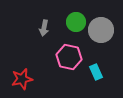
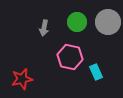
green circle: moved 1 px right
gray circle: moved 7 px right, 8 px up
pink hexagon: moved 1 px right
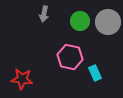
green circle: moved 3 px right, 1 px up
gray arrow: moved 14 px up
cyan rectangle: moved 1 px left, 1 px down
red star: rotated 20 degrees clockwise
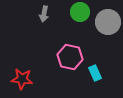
green circle: moved 9 px up
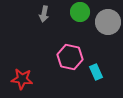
cyan rectangle: moved 1 px right, 1 px up
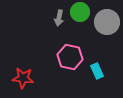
gray arrow: moved 15 px right, 4 px down
gray circle: moved 1 px left
cyan rectangle: moved 1 px right, 1 px up
red star: moved 1 px right, 1 px up
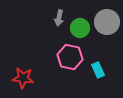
green circle: moved 16 px down
cyan rectangle: moved 1 px right, 1 px up
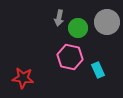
green circle: moved 2 px left
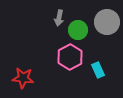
green circle: moved 2 px down
pink hexagon: rotated 20 degrees clockwise
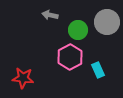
gray arrow: moved 9 px left, 3 px up; rotated 91 degrees clockwise
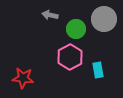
gray circle: moved 3 px left, 3 px up
green circle: moved 2 px left, 1 px up
cyan rectangle: rotated 14 degrees clockwise
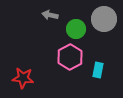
cyan rectangle: rotated 21 degrees clockwise
